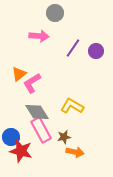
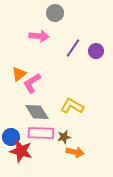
pink rectangle: moved 3 px down; rotated 60 degrees counterclockwise
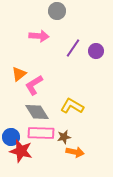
gray circle: moved 2 px right, 2 px up
pink L-shape: moved 2 px right, 2 px down
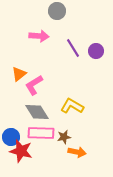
purple line: rotated 66 degrees counterclockwise
orange arrow: moved 2 px right
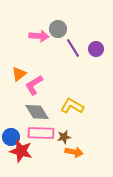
gray circle: moved 1 px right, 18 px down
purple circle: moved 2 px up
orange arrow: moved 3 px left
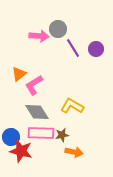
brown star: moved 2 px left, 2 px up
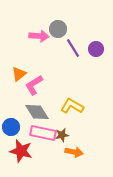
pink rectangle: moved 2 px right; rotated 10 degrees clockwise
blue circle: moved 10 px up
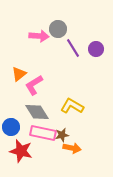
orange arrow: moved 2 px left, 4 px up
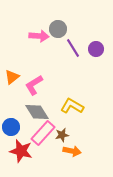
orange triangle: moved 7 px left, 3 px down
pink rectangle: rotated 60 degrees counterclockwise
orange arrow: moved 3 px down
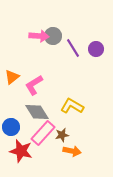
gray circle: moved 5 px left, 7 px down
